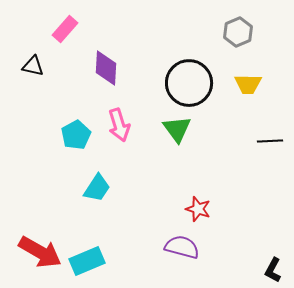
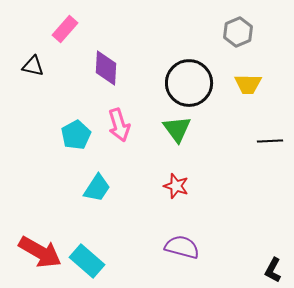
red star: moved 22 px left, 23 px up
cyan rectangle: rotated 64 degrees clockwise
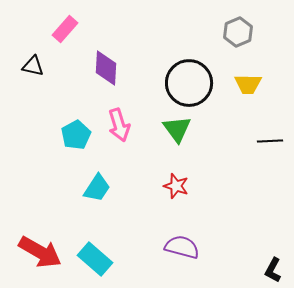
cyan rectangle: moved 8 px right, 2 px up
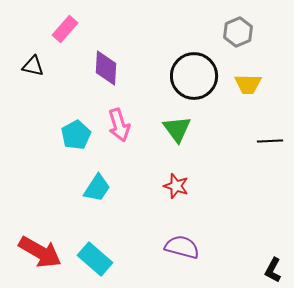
black circle: moved 5 px right, 7 px up
